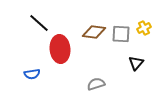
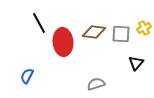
black line: rotated 20 degrees clockwise
red ellipse: moved 3 px right, 7 px up
blue semicircle: moved 5 px left, 2 px down; rotated 126 degrees clockwise
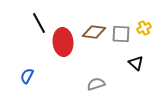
black triangle: rotated 28 degrees counterclockwise
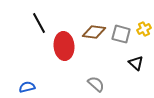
yellow cross: moved 1 px down
gray square: rotated 12 degrees clockwise
red ellipse: moved 1 px right, 4 px down
blue semicircle: moved 11 px down; rotated 49 degrees clockwise
gray semicircle: rotated 60 degrees clockwise
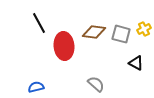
black triangle: rotated 14 degrees counterclockwise
blue semicircle: moved 9 px right
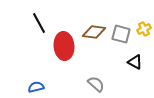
black triangle: moved 1 px left, 1 px up
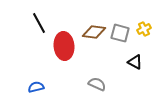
gray square: moved 1 px left, 1 px up
gray semicircle: moved 1 px right; rotated 18 degrees counterclockwise
